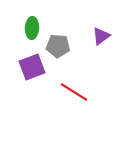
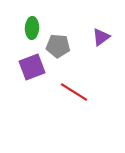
purple triangle: moved 1 px down
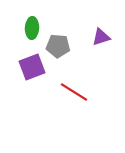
purple triangle: rotated 18 degrees clockwise
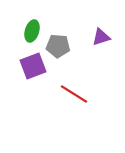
green ellipse: moved 3 px down; rotated 15 degrees clockwise
purple square: moved 1 px right, 1 px up
red line: moved 2 px down
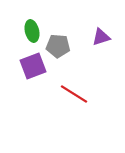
green ellipse: rotated 30 degrees counterclockwise
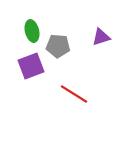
purple square: moved 2 px left
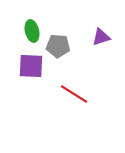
purple square: rotated 24 degrees clockwise
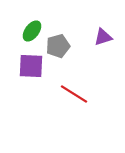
green ellipse: rotated 50 degrees clockwise
purple triangle: moved 2 px right
gray pentagon: rotated 20 degrees counterclockwise
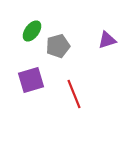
purple triangle: moved 4 px right, 3 px down
purple square: moved 14 px down; rotated 20 degrees counterclockwise
red line: rotated 36 degrees clockwise
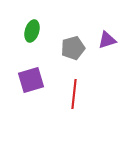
green ellipse: rotated 20 degrees counterclockwise
gray pentagon: moved 15 px right, 2 px down
red line: rotated 28 degrees clockwise
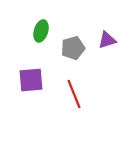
green ellipse: moved 9 px right
purple square: rotated 12 degrees clockwise
red line: rotated 28 degrees counterclockwise
